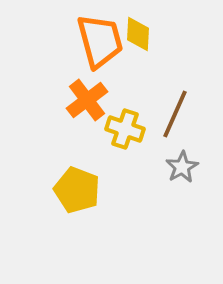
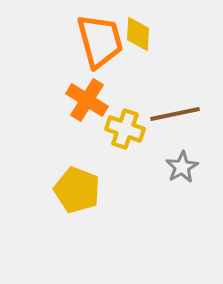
orange cross: rotated 21 degrees counterclockwise
brown line: rotated 54 degrees clockwise
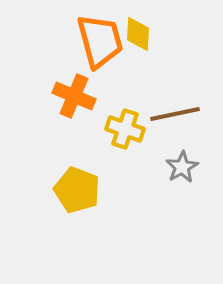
orange cross: moved 13 px left, 4 px up; rotated 9 degrees counterclockwise
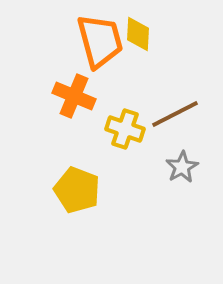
brown line: rotated 15 degrees counterclockwise
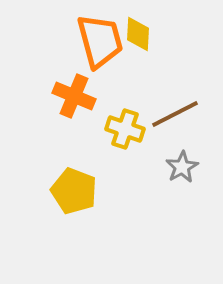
yellow pentagon: moved 3 px left, 1 px down
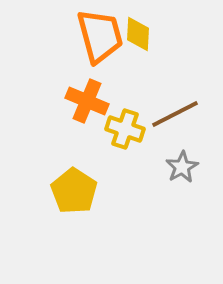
orange trapezoid: moved 5 px up
orange cross: moved 13 px right, 5 px down
yellow pentagon: rotated 12 degrees clockwise
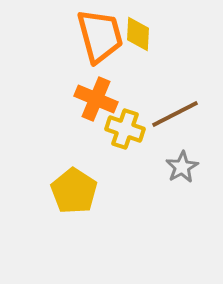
orange cross: moved 9 px right, 2 px up
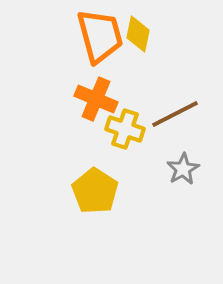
yellow diamond: rotated 9 degrees clockwise
gray star: moved 1 px right, 2 px down
yellow pentagon: moved 21 px right
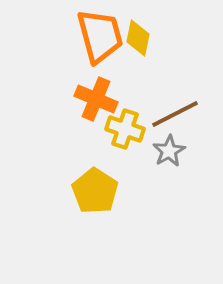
yellow diamond: moved 4 px down
gray star: moved 14 px left, 18 px up
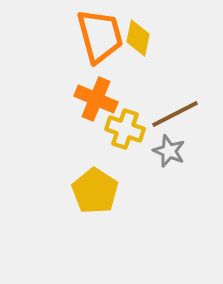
gray star: rotated 20 degrees counterclockwise
